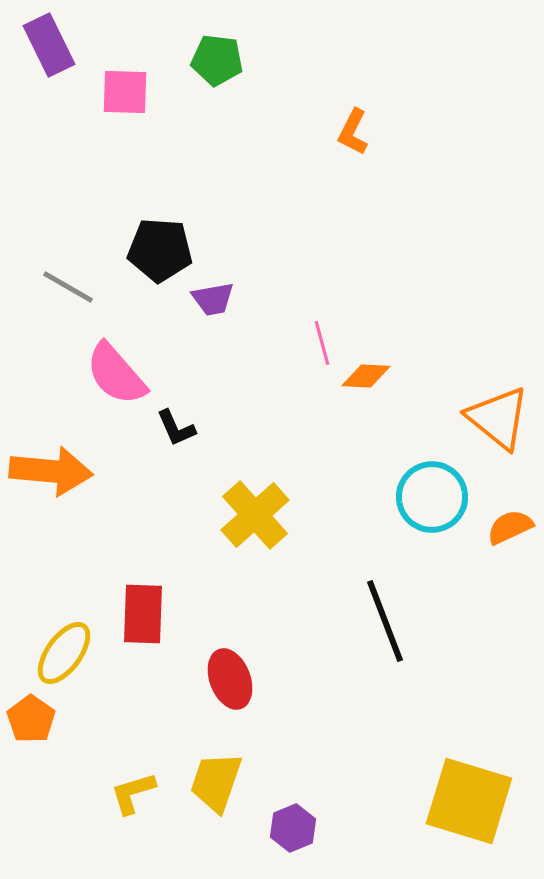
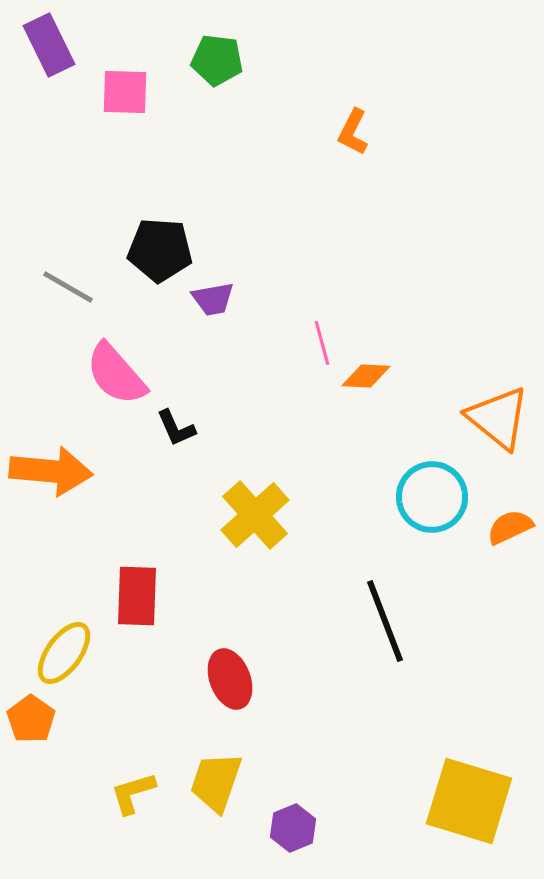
red rectangle: moved 6 px left, 18 px up
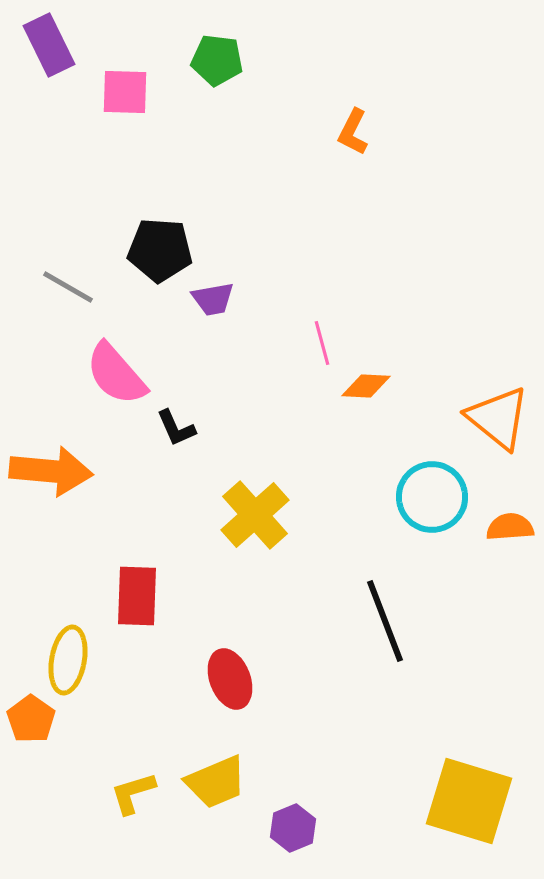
orange diamond: moved 10 px down
orange semicircle: rotated 21 degrees clockwise
yellow ellipse: moved 4 px right, 7 px down; rotated 26 degrees counterclockwise
yellow trapezoid: rotated 132 degrees counterclockwise
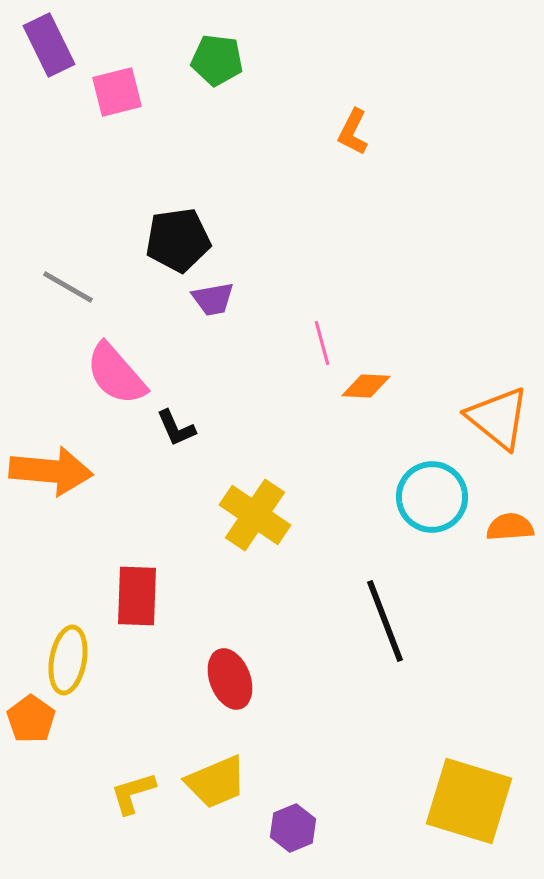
pink square: moved 8 px left; rotated 16 degrees counterclockwise
black pentagon: moved 18 px right, 10 px up; rotated 12 degrees counterclockwise
yellow cross: rotated 14 degrees counterclockwise
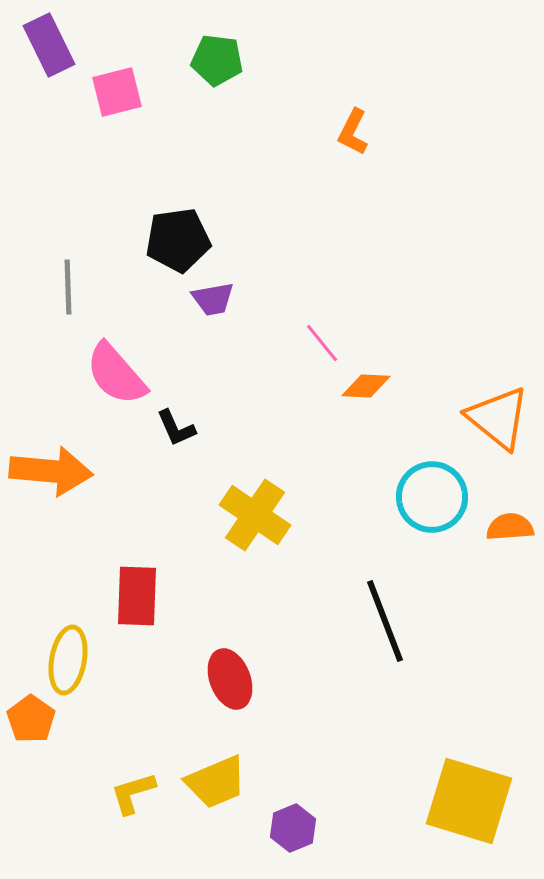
gray line: rotated 58 degrees clockwise
pink line: rotated 24 degrees counterclockwise
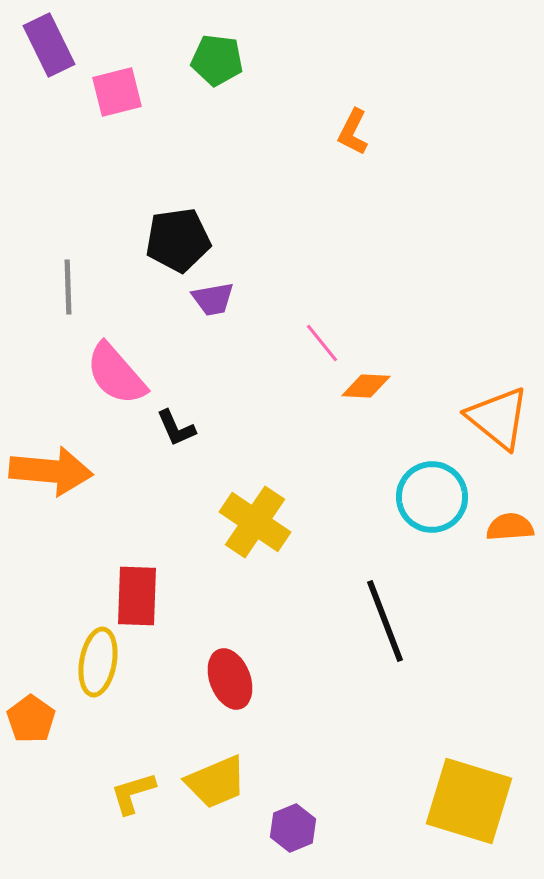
yellow cross: moved 7 px down
yellow ellipse: moved 30 px right, 2 px down
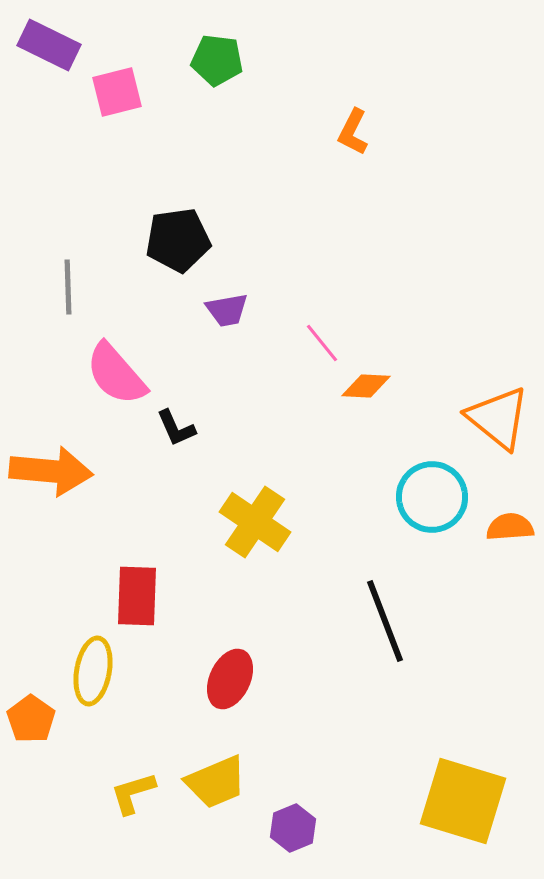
purple rectangle: rotated 38 degrees counterclockwise
purple trapezoid: moved 14 px right, 11 px down
yellow ellipse: moved 5 px left, 9 px down
red ellipse: rotated 46 degrees clockwise
yellow square: moved 6 px left
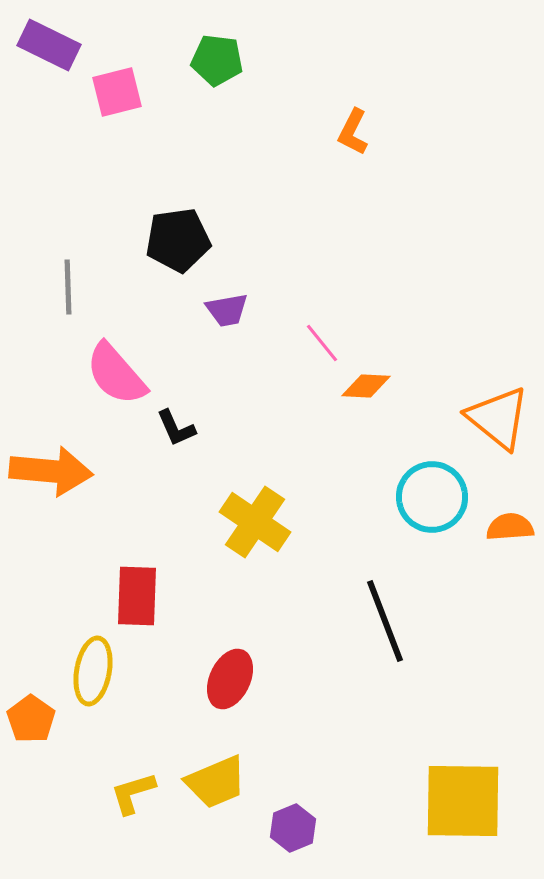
yellow square: rotated 16 degrees counterclockwise
